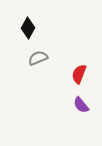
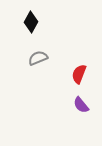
black diamond: moved 3 px right, 6 px up
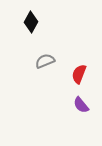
gray semicircle: moved 7 px right, 3 px down
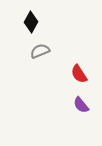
gray semicircle: moved 5 px left, 10 px up
red semicircle: rotated 54 degrees counterclockwise
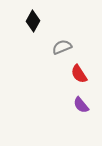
black diamond: moved 2 px right, 1 px up
gray semicircle: moved 22 px right, 4 px up
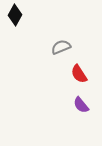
black diamond: moved 18 px left, 6 px up
gray semicircle: moved 1 px left
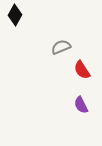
red semicircle: moved 3 px right, 4 px up
purple semicircle: rotated 12 degrees clockwise
